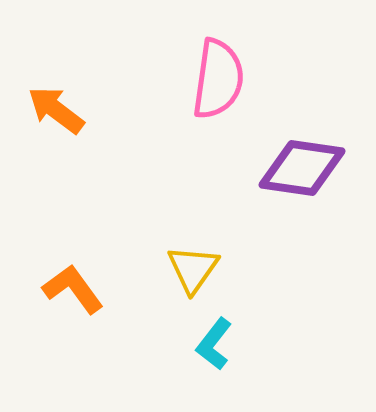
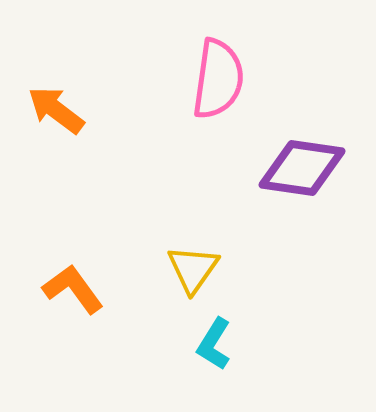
cyan L-shape: rotated 6 degrees counterclockwise
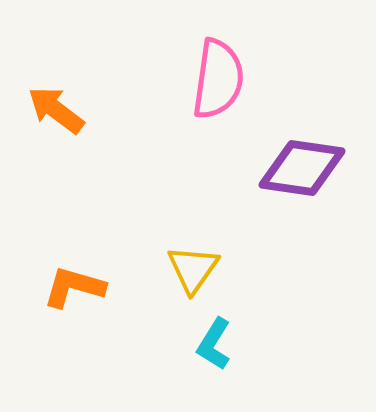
orange L-shape: moved 1 px right, 2 px up; rotated 38 degrees counterclockwise
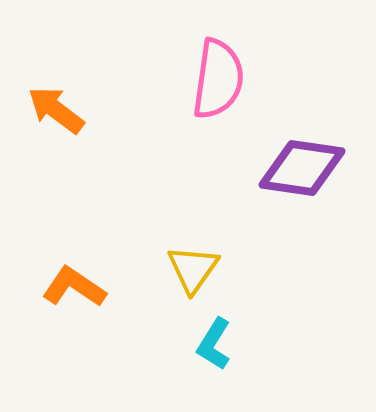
orange L-shape: rotated 18 degrees clockwise
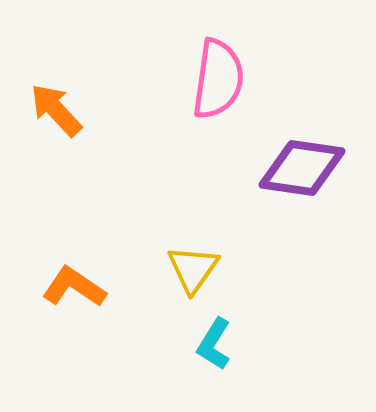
orange arrow: rotated 10 degrees clockwise
